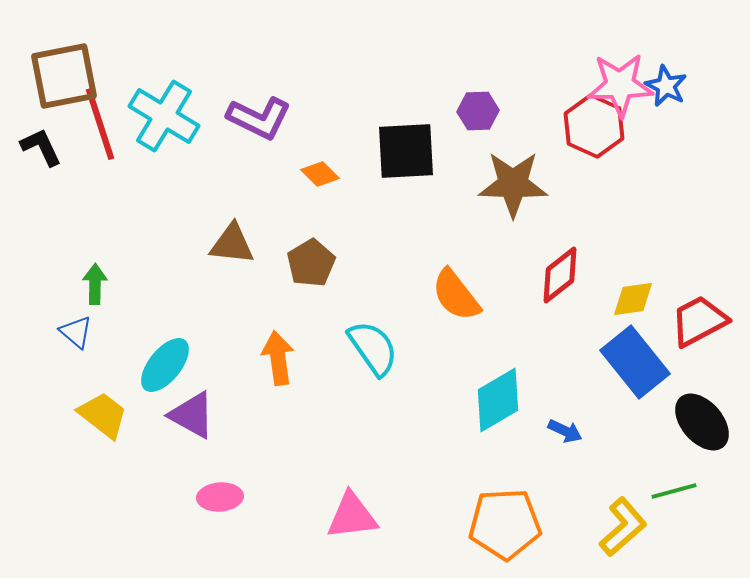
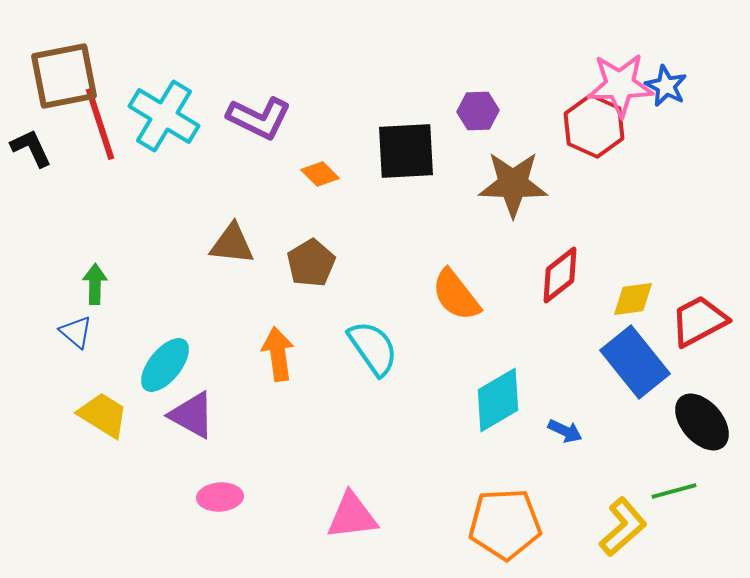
black L-shape: moved 10 px left, 1 px down
orange arrow: moved 4 px up
yellow trapezoid: rotated 6 degrees counterclockwise
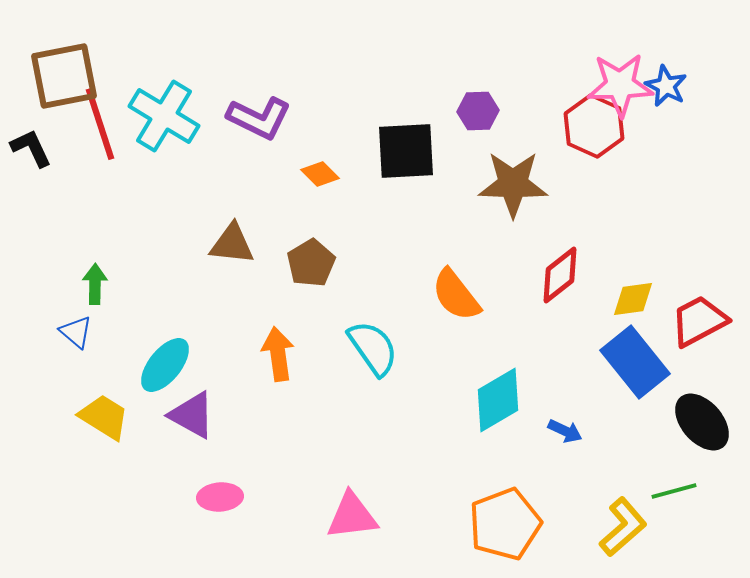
yellow trapezoid: moved 1 px right, 2 px down
orange pentagon: rotated 18 degrees counterclockwise
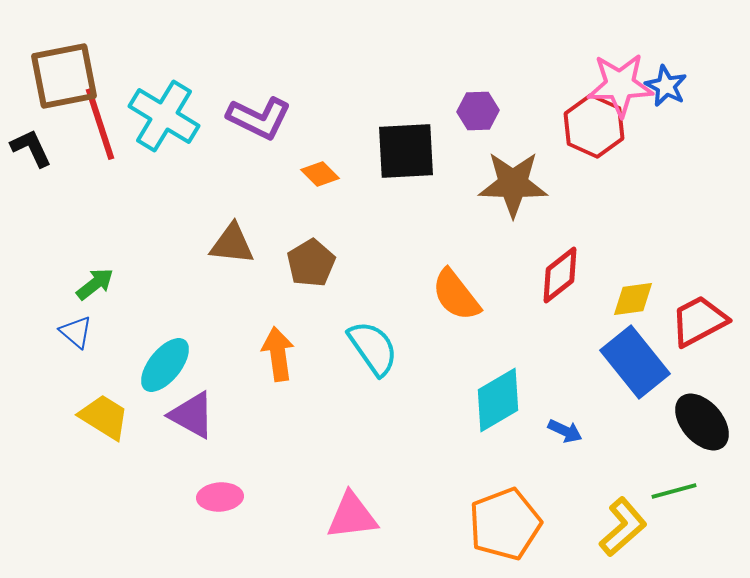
green arrow: rotated 51 degrees clockwise
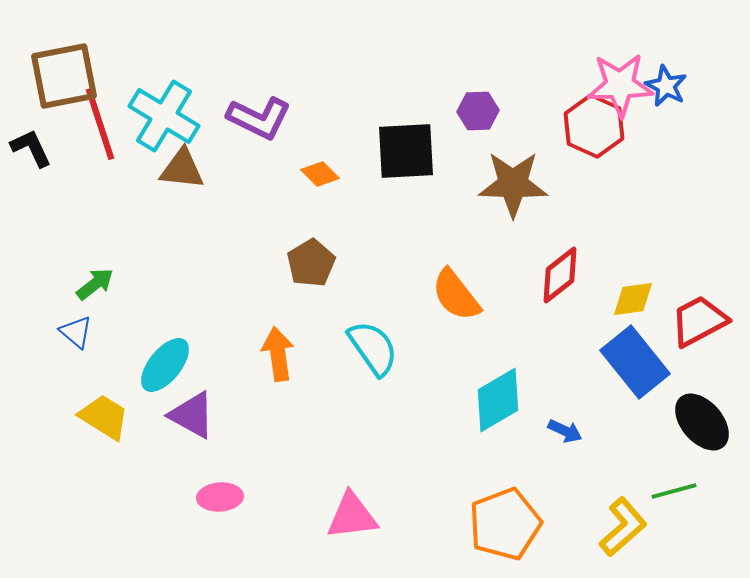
brown triangle: moved 50 px left, 75 px up
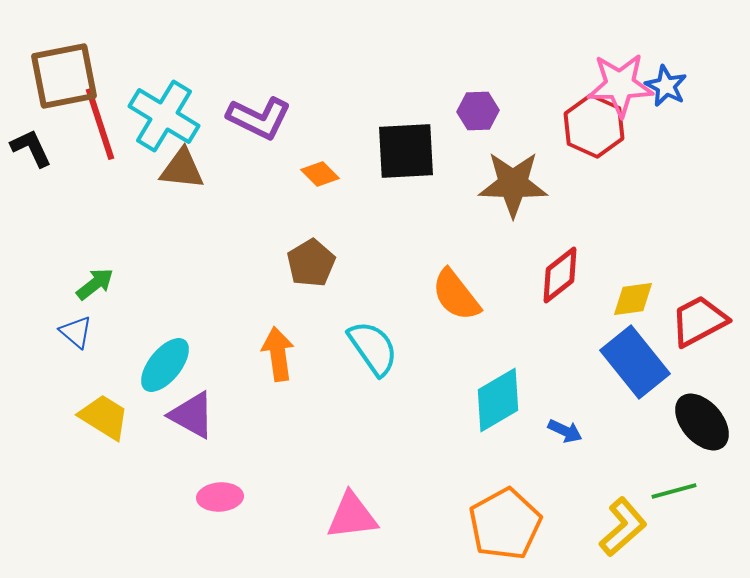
orange pentagon: rotated 8 degrees counterclockwise
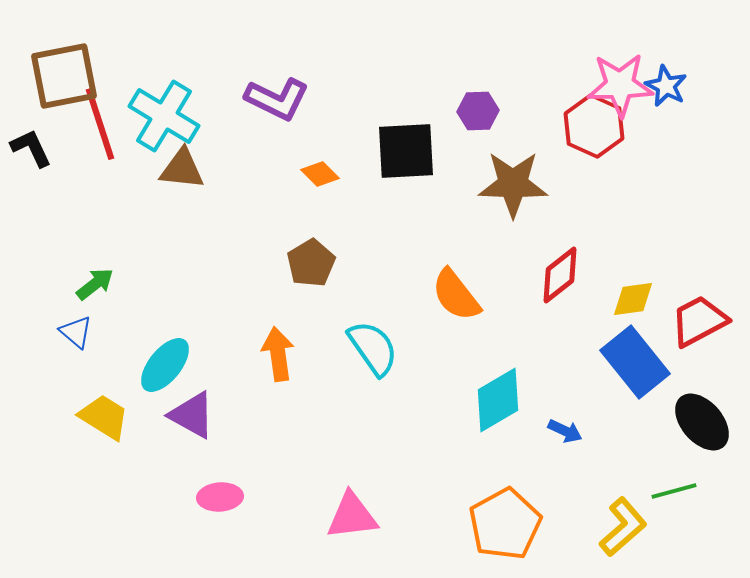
purple L-shape: moved 18 px right, 19 px up
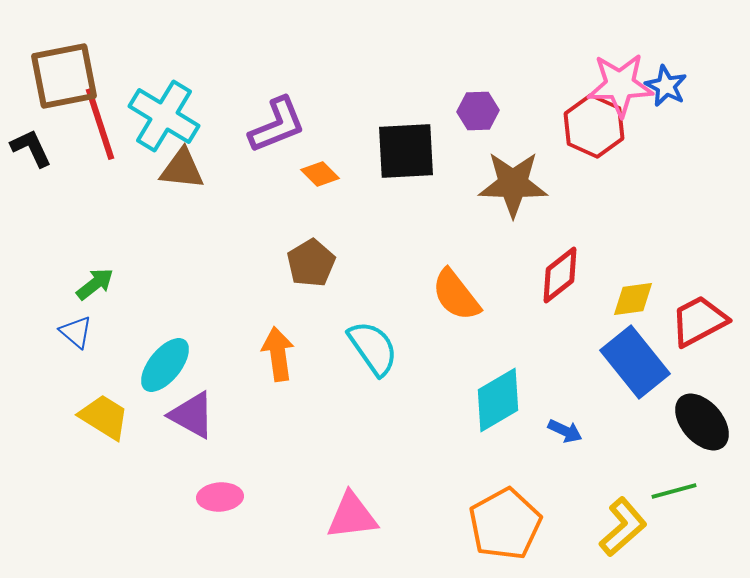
purple L-shape: moved 26 px down; rotated 48 degrees counterclockwise
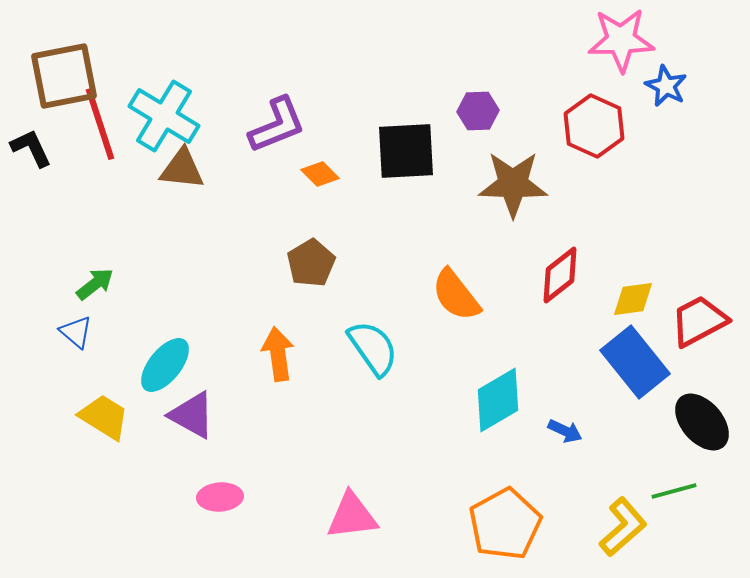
pink star: moved 1 px right, 45 px up
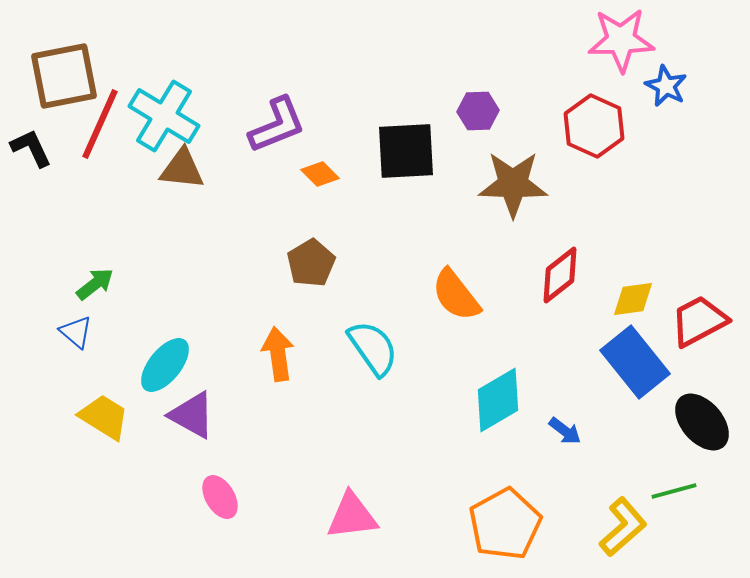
red line: rotated 42 degrees clockwise
blue arrow: rotated 12 degrees clockwise
pink ellipse: rotated 63 degrees clockwise
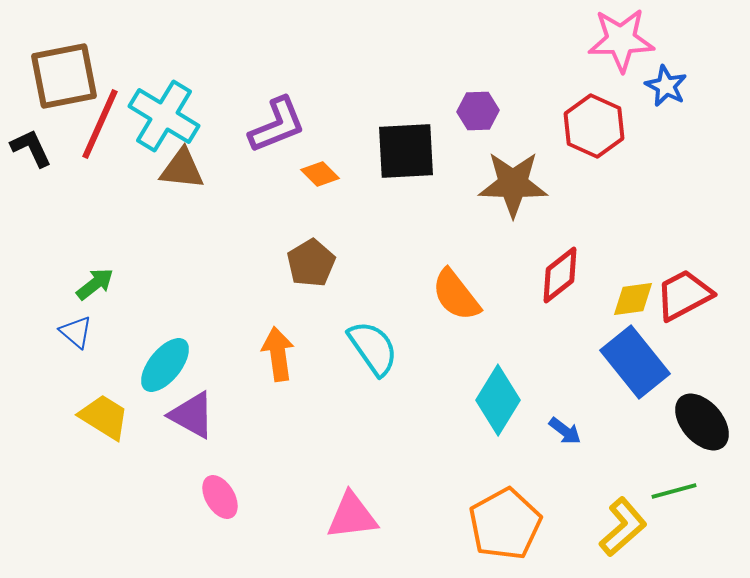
red trapezoid: moved 15 px left, 26 px up
cyan diamond: rotated 28 degrees counterclockwise
